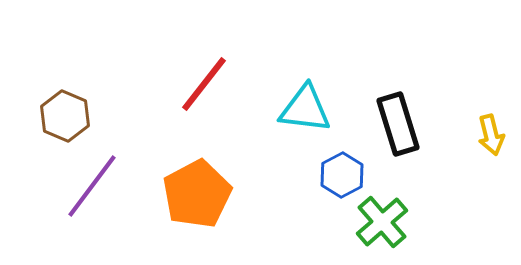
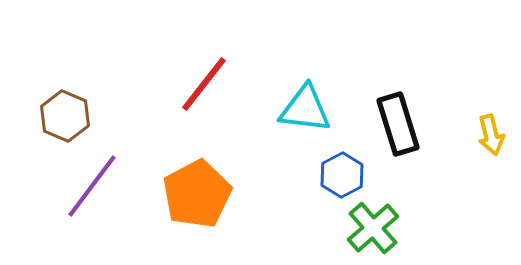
green cross: moved 9 px left, 6 px down
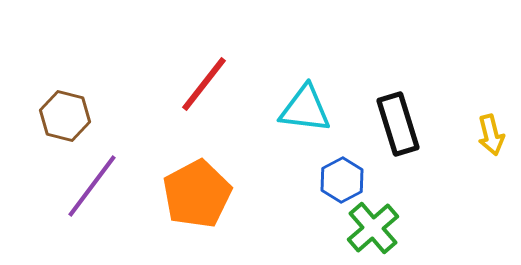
brown hexagon: rotated 9 degrees counterclockwise
blue hexagon: moved 5 px down
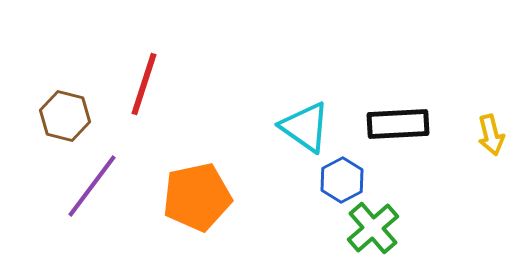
red line: moved 60 px left; rotated 20 degrees counterclockwise
cyan triangle: moved 18 px down; rotated 28 degrees clockwise
black rectangle: rotated 76 degrees counterclockwise
orange pentagon: moved 3 px down; rotated 16 degrees clockwise
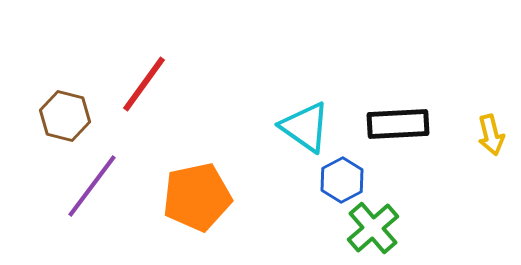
red line: rotated 18 degrees clockwise
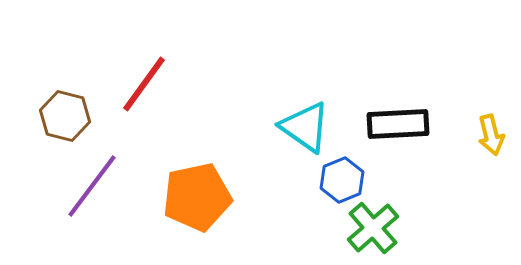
blue hexagon: rotated 6 degrees clockwise
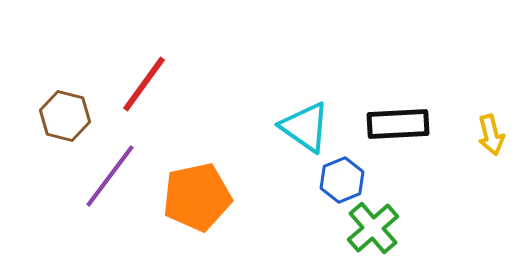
purple line: moved 18 px right, 10 px up
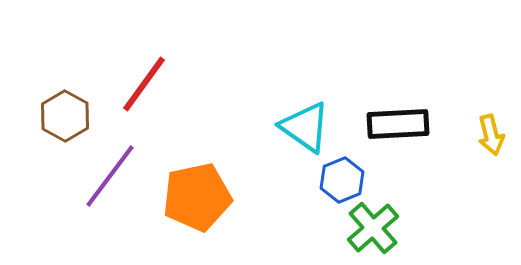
brown hexagon: rotated 15 degrees clockwise
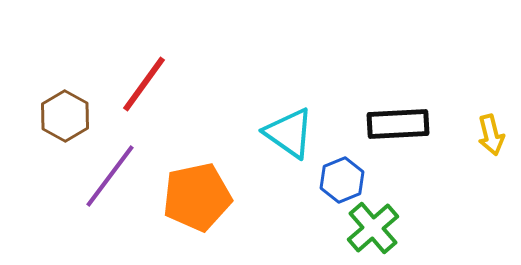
cyan triangle: moved 16 px left, 6 px down
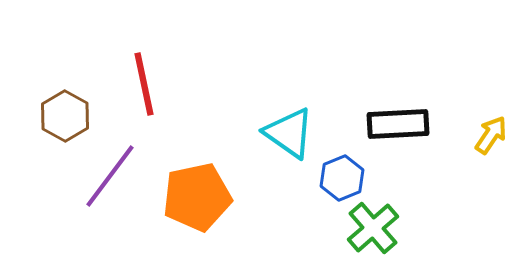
red line: rotated 48 degrees counterclockwise
yellow arrow: rotated 132 degrees counterclockwise
blue hexagon: moved 2 px up
